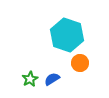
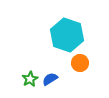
blue semicircle: moved 2 px left
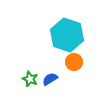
orange circle: moved 6 px left, 1 px up
green star: rotated 21 degrees counterclockwise
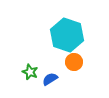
green star: moved 7 px up
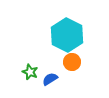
cyan hexagon: rotated 8 degrees clockwise
orange circle: moved 2 px left
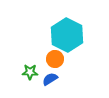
orange circle: moved 17 px left, 3 px up
green star: rotated 21 degrees counterclockwise
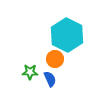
blue semicircle: rotated 98 degrees clockwise
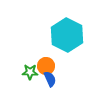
orange circle: moved 9 px left, 7 px down
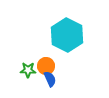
green star: moved 2 px left, 2 px up
